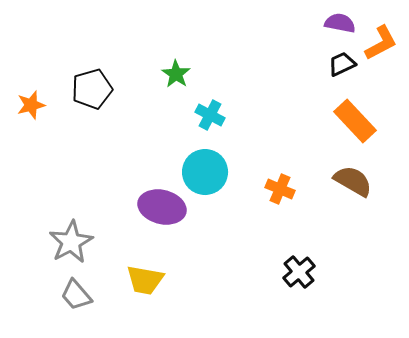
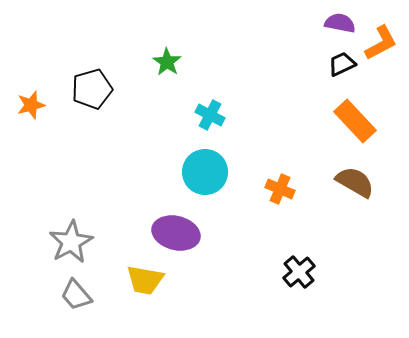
green star: moved 9 px left, 12 px up
brown semicircle: moved 2 px right, 1 px down
purple ellipse: moved 14 px right, 26 px down
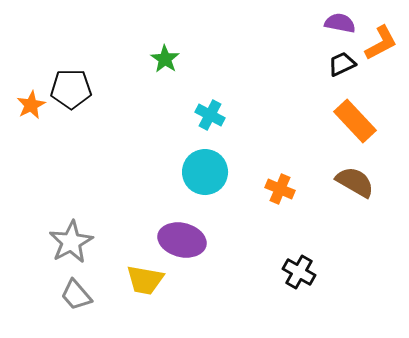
green star: moved 2 px left, 3 px up
black pentagon: moved 21 px left; rotated 15 degrees clockwise
orange star: rotated 12 degrees counterclockwise
purple ellipse: moved 6 px right, 7 px down
black cross: rotated 20 degrees counterclockwise
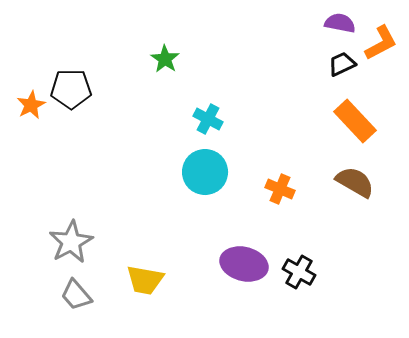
cyan cross: moved 2 px left, 4 px down
purple ellipse: moved 62 px right, 24 px down
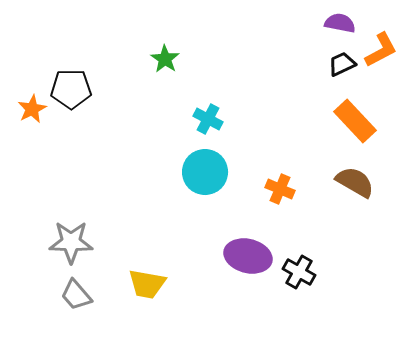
orange L-shape: moved 7 px down
orange star: moved 1 px right, 4 px down
gray star: rotated 30 degrees clockwise
purple ellipse: moved 4 px right, 8 px up
yellow trapezoid: moved 2 px right, 4 px down
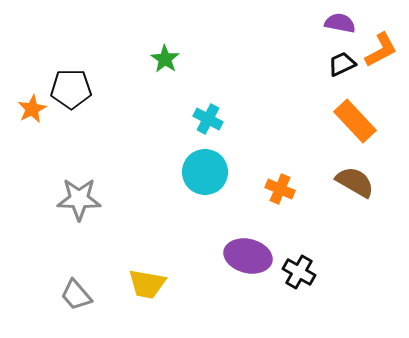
gray star: moved 8 px right, 43 px up
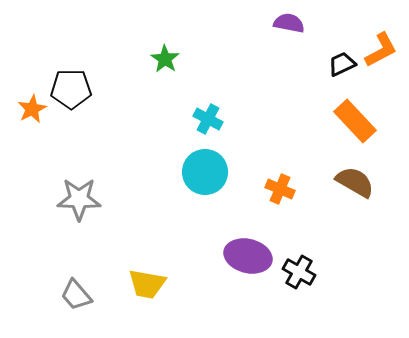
purple semicircle: moved 51 px left
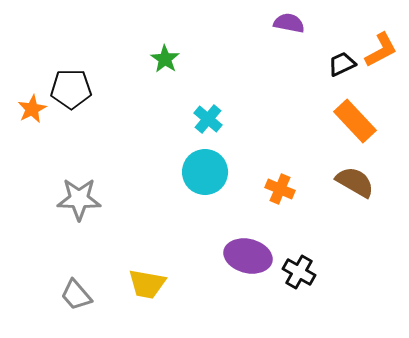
cyan cross: rotated 12 degrees clockwise
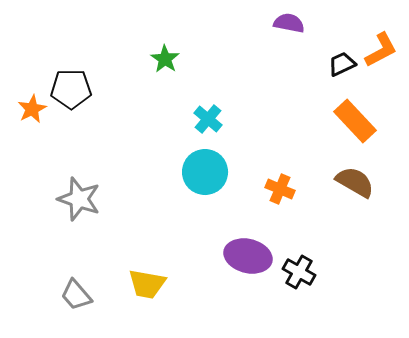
gray star: rotated 18 degrees clockwise
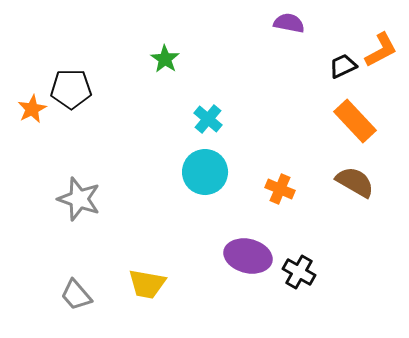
black trapezoid: moved 1 px right, 2 px down
